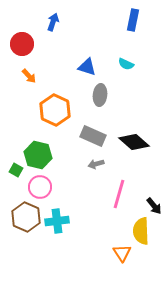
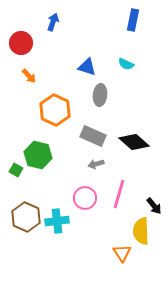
red circle: moved 1 px left, 1 px up
pink circle: moved 45 px right, 11 px down
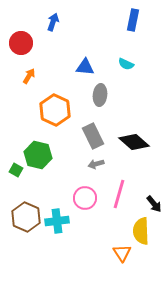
blue triangle: moved 2 px left; rotated 12 degrees counterclockwise
orange arrow: rotated 105 degrees counterclockwise
gray rectangle: rotated 40 degrees clockwise
black arrow: moved 2 px up
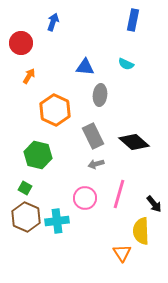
green square: moved 9 px right, 18 px down
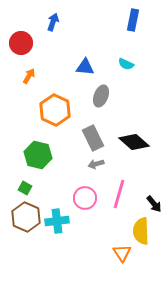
gray ellipse: moved 1 px right, 1 px down; rotated 15 degrees clockwise
gray rectangle: moved 2 px down
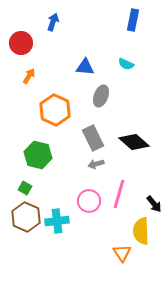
pink circle: moved 4 px right, 3 px down
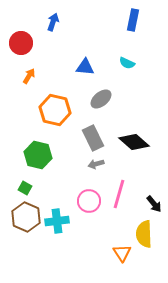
cyan semicircle: moved 1 px right, 1 px up
gray ellipse: moved 3 px down; rotated 30 degrees clockwise
orange hexagon: rotated 12 degrees counterclockwise
yellow semicircle: moved 3 px right, 3 px down
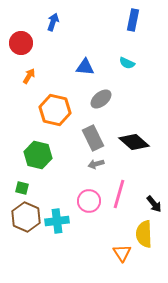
green square: moved 3 px left; rotated 16 degrees counterclockwise
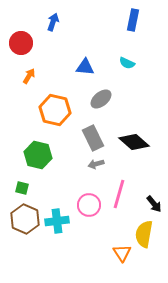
pink circle: moved 4 px down
brown hexagon: moved 1 px left, 2 px down
yellow semicircle: rotated 12 degrees clockwise
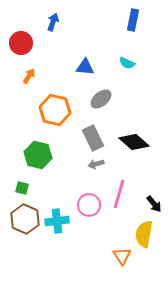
orange triangle: moved 3 px down
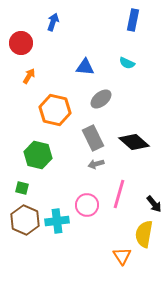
pink circle: moved 2 px left
brown hexagon: moved 1 px down
